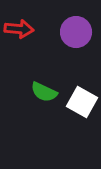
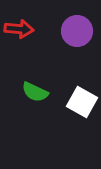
purple circle: moved 1 px right, 1 px up
green semicircle: moved 9 px left
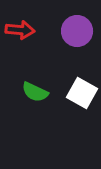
red arrow: moved 1 px right, 1 px down
white square: moved 9 px up
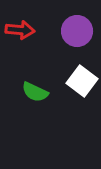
white square: moved 12 px up; rotated 8 degrees clockwise
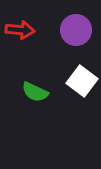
purple circle: moved 1 px left, 1 px up
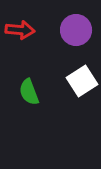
white square: rotated 20 degrees clockwise
green semicircle: moved 6 px left; rotated 44 degrees clockwise
